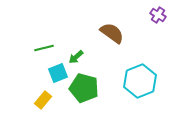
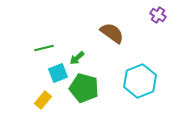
green arrow: moved 1 px right, 1 px down
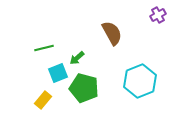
purple cross: rotated 28 degrees clockwise
brown semicircle: rotated 25 degrees clockwise
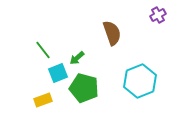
brown semicircle: rotated 10 degrees clockwise
green line: moved 1 px left, 2 px down; rotated 66 degrees clockwise
yellow rectangle: rotated 30 degrees clockwise
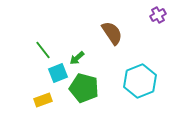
brown semicircle: rotated 15 degrees counterclockwise
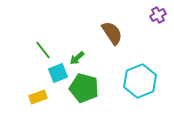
yellow rectangle: moved 5 px left, 3 px up
